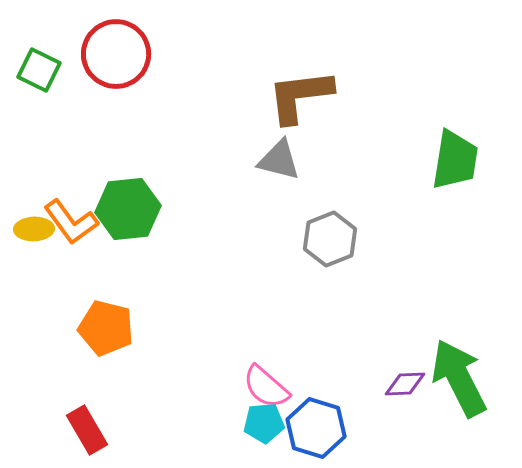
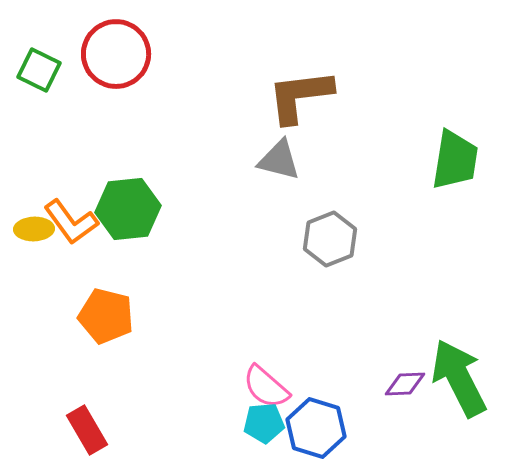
orange pentagon: moved 12 px up
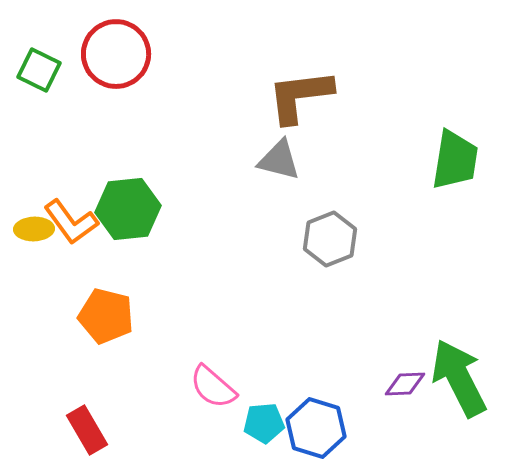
pink semicircle: moved 53 px left
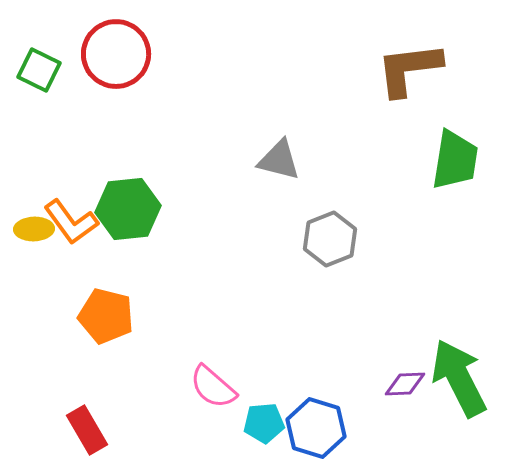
brown L-shape: moved 109 px right, 27 px up
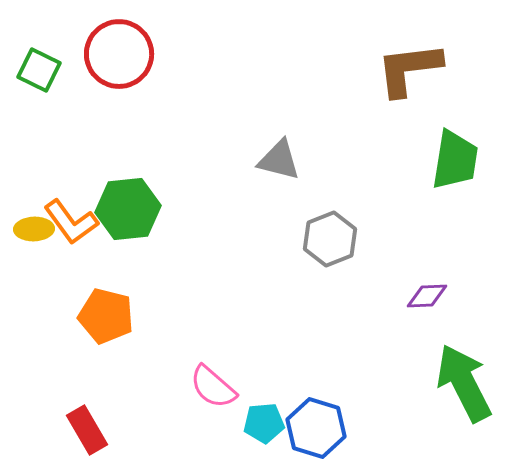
red circle: moved 3 px right
green arrow: moved 5 px right, 5 px down
purple diamond: moved 22 px right, 88 px up
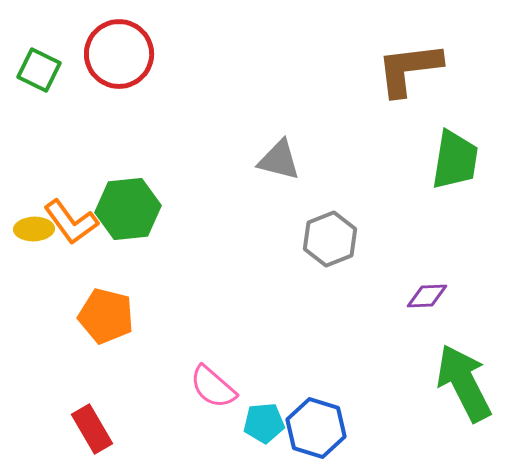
red rectangle: moved 5 px right, 1 px up
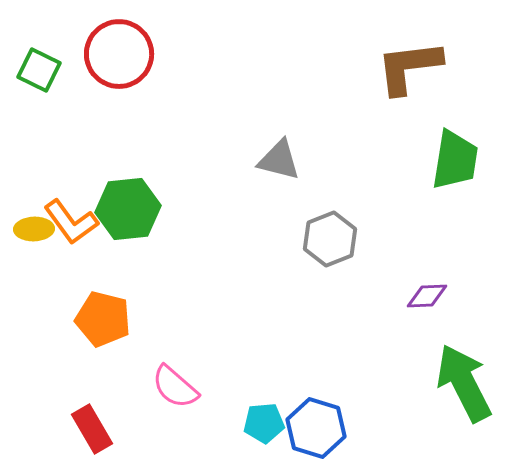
brown L-shape: moved 2 px up
orange pentagon: moved 3 px left, 3 px down
pink semicircle: moved 38 px left
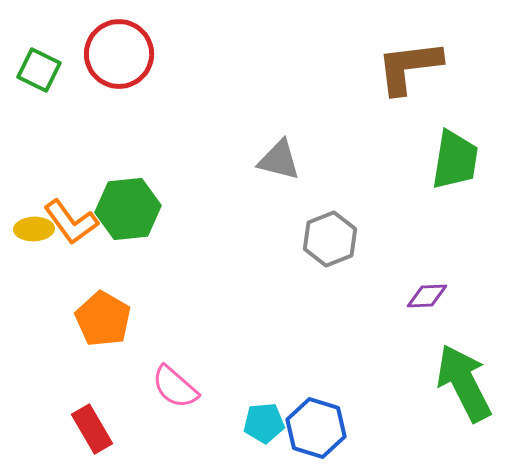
orange pentagon: rotated 16 degrees clockwise
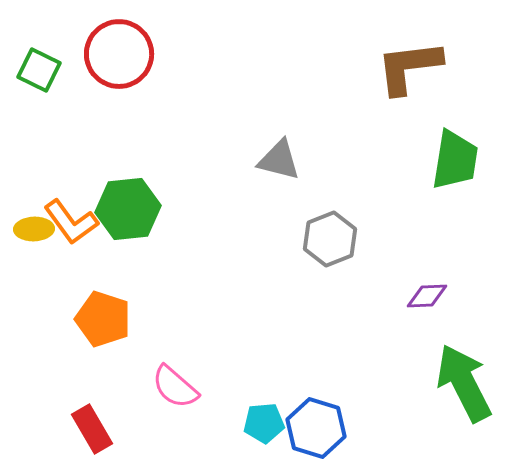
orange pentagon: rotated 12 degrees counterclockwise
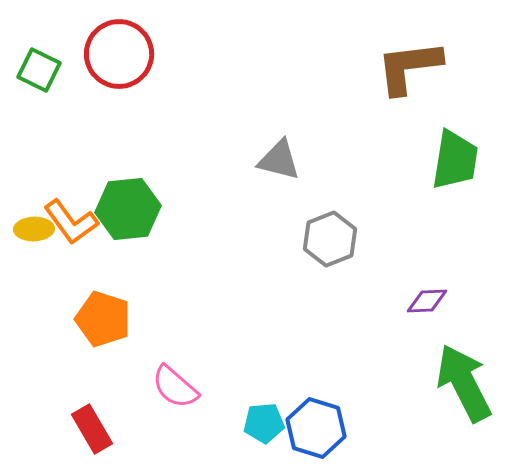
purple diamond: moved 5 px down
